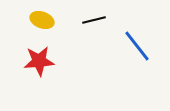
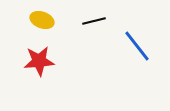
black line: moved 1 px down
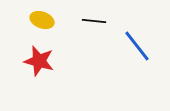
black line: rotated 20 degrees clockwise
red star: rotated 20 degrees clockwise
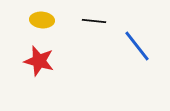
yellow ellipse: rotated 15 degrees counterclockwise
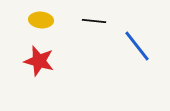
yellow ellipse: moved 1 px left
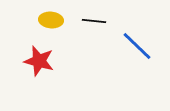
yellow ellipse: moved 10 px right
blue line: rotated 8 degrees counterclockwise
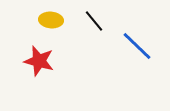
black line: rotated 45 degrees clockwise
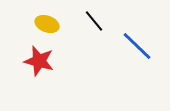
yellow ellipse: moved 4 px left, 4 px down; rotated 15 degrees clockwise
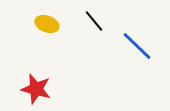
red star: moved 3 px left, 28 px down
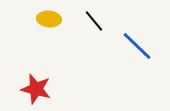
yellow ellipse: moved 2 px right, 5 px up; rotated 15 degrees counterclockwise
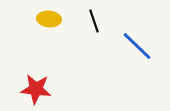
black line: rotated 20 degrees clockwise
red star: rotated 8 degrees counterclockwise
